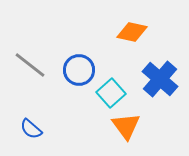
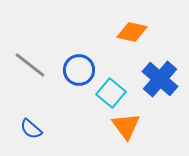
cyan square: rotated 8 degrees counterclockwise
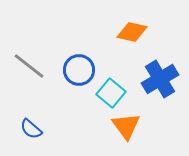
gray line: moved 1 px left, 1 px down
blue cross: rotated 18 degrees clockwise
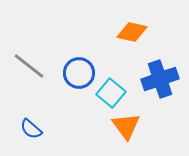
blue circle: moved 3 px down
blue cross: rotated 12 degrees clockwise
